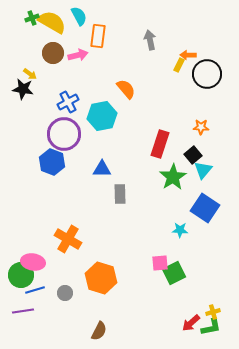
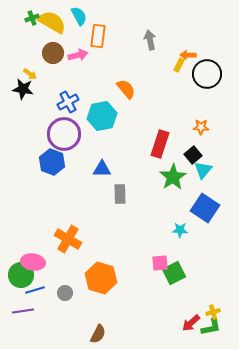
brown semicircle: moved 1 px left, 3 px down
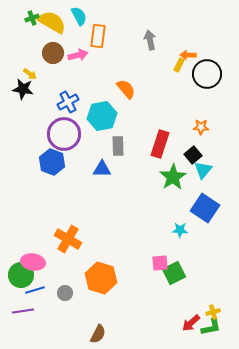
gray rectangle: moved 2 px left, 48 px up
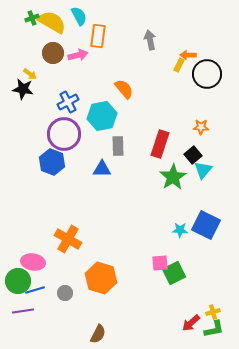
orange semicircle: moved 2 px left
blue square: moved 1 px right, 17 px down; rotated 8 degrees counterclockwise
green circle: moved 3 px left, 6 px down
green L-shape: moved 3 px right, 2 px down
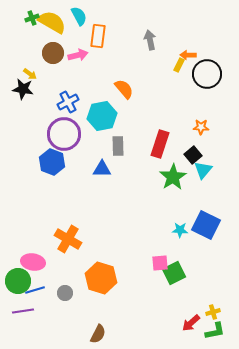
green L-shape: moved 1 px right, 2 px down
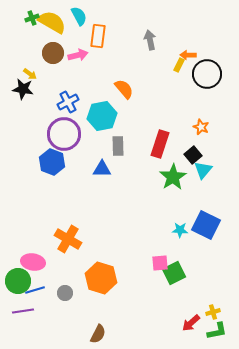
orange star: rotated 21 degrees clockwise
green L-shape: moved 2 px right
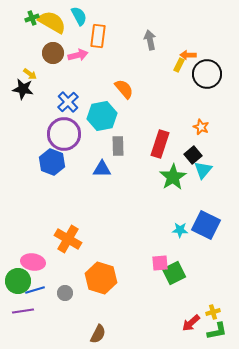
blue cross: rotated 15 degrees counterclockwise
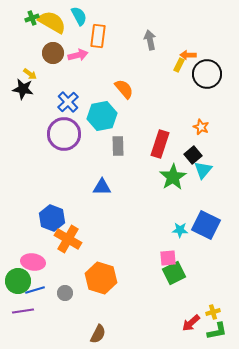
blue hexagon: moved 56 px down
blue triangle: moved 18 px down
pink square: moved 8 px right, 5 px up
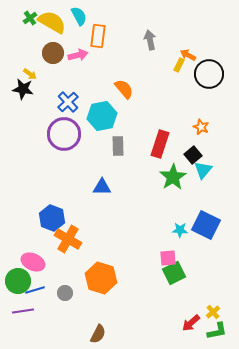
green cross: moved 2 px left; rotated 16 degrees counterclockwise
orange arrow: rotated 28 degrees clockwise
black circle: moved 2 px right
pink ellipse: rotated 15 degrees clockwise
yellow cross: rotated 24 degrees counterclockwise
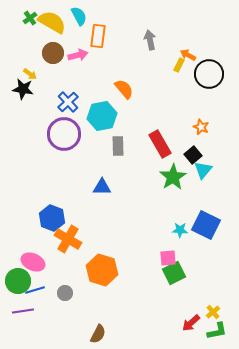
red rectangle: rotated 48 degrees counterclockwise
orange hexagon: moved 1 px right, 8 px up
